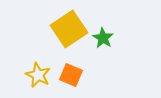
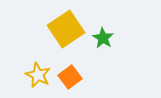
yellow square: moved 3 px left
orange square: moved 1 px left, 2 px down; rotated 30 degrees clockwise
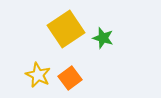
green star: rotated 15 degrees counterclockwise
orange square: moved 1 px down
